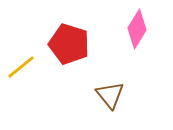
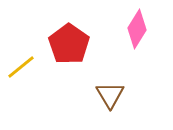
red pentagon: rotated 18 degrees clockwise
brown triangle: rotated 8 degrees clockwise
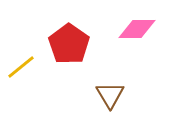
pink diamond: rotated 57 degrees clockwise
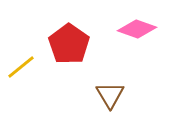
pink diamond: rotated 21 degrees clockwise
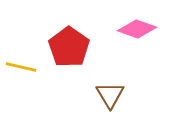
red pentagon: moved 3 px down
yellow line: rotated 52 degrees clockwise
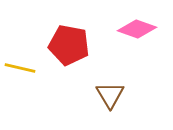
red pentagon: moved 2 px up; rotated 24 degrees counterclockwise
yellow line: moved 1 px left, 1 px down
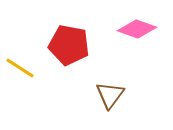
yellow line: rotated 20 degrees clockwise
brown triangle: rotated 8 degrees clockwise
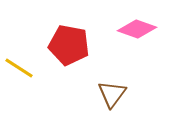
yellow line: moved 1 px left
brown triangle: moved 2 px right, 1 px up
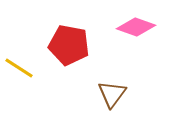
pink diamond: moved 1 px left, 2 px up
